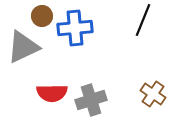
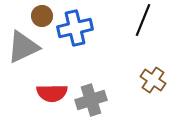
blue cross: rotated 8 degrees counterclockwise
brown cross: moved 14 px up
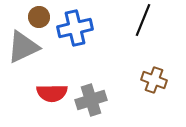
brown circle: moved 3 px left, 1 px down
brown cross: moved 1 px right; rotated 15 degrees counterclockwise
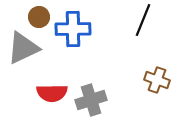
blue cross: moved 2 px left, 1 px down; rotated 12 degrees clockwise
gray triangle: moved 1 px down
brown cross: moved 3 px right
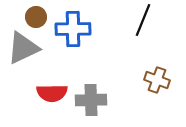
brown circle: moved 3 px left
gray cross: rotated 16 degrees clockwise
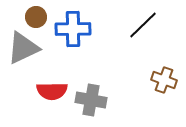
black line: moved 5 px down; rotated 24 degrees clockwise
brown cross: moved 7 px right
red semicircle: moved 2 px up
gray cross: rotated 12 degrees clockwise
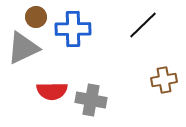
brown cross: rotated 30 degrees counterclockwise
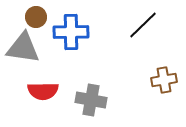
blue cross: moved 2 px left, 3 px down
gray triangle: rotated 33 degrees clockwise
red semicircle: moved 9 px left
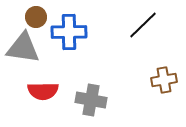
blue cross: moved 2 px left
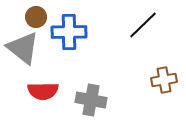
gray triangle: rotated 30 degrees clockwise
